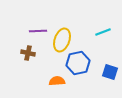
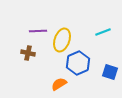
blue hexagon: rotated 10 degrees counterclockwise
orange semicircle: moved 2 px right, 3 px down; rotated 28 degrees counterclockwise
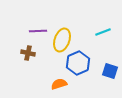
blue square: moved 1 px up
orange semicircle: rotated 14 degrees clockwise
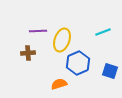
brown cross: rotated 16 degrees counterclockwise
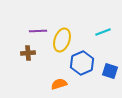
blue hexagon: moved 4 px right
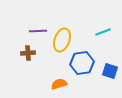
blue hexagon: rotated 15 degrees clockwise
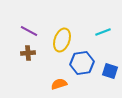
purple line: moved 9 px left; rotated 30 degrees clockwise
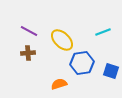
yellow ellipse: rotated 65 degrees counterclockwise
blue square: moved 1 px right
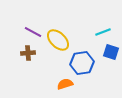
purple line: moved 4 px right, 1 px down
yellow ellipse: moved 4 px left
blue square: moved 19 px up
orange semicircle: moved 6 px right
